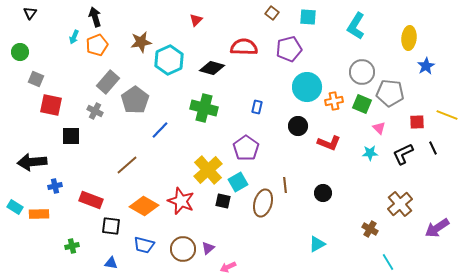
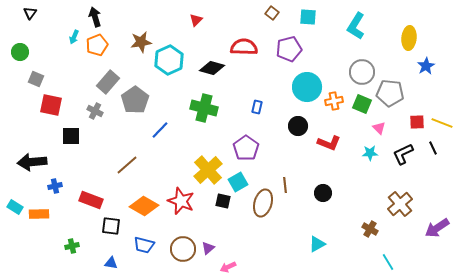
yellow line at (447, 115): moved 5 px left, 8 px down
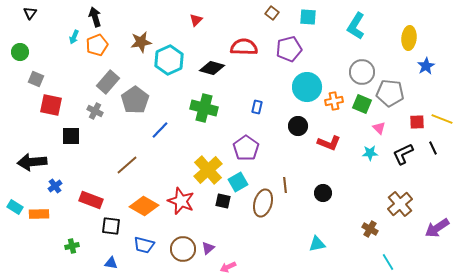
yellow line at (442, 123): moved 4 px up
blue cross at (55, 186): rotated 24 degrees counterclockwise
cyan triangle at (317, 244): rotated 18 degrees clockwise
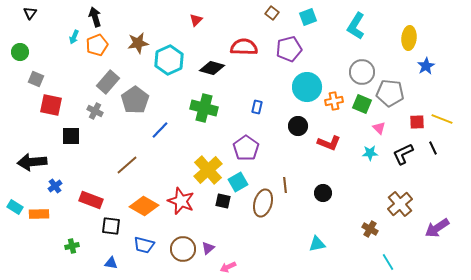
cyan square at (308, 17): rotated 24 degrees counterclockwise
brown star at (141, 42): moved 3 px left, 1 px down
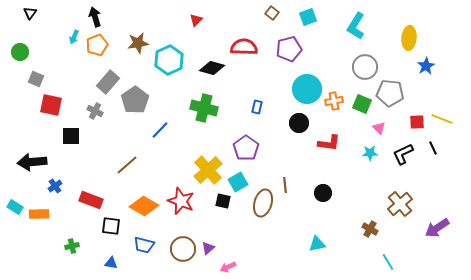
gray circle at (362, 72): moved 3 px right, 5 px up
cyan circle at (307, 87): moved 2 px down
black circle at (298, 126): moved 1 px right, 3 px up
red L-shape at (329, 143): rotated 15 degrees counterclockwise
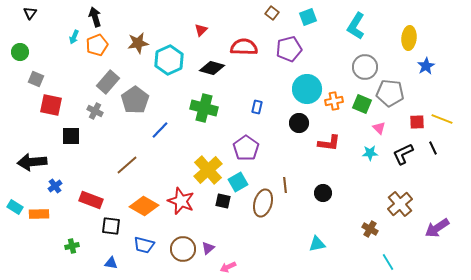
red triangle at (196, 20): moved 5 px right, 10 px down
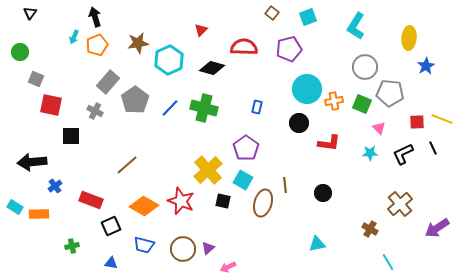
blue line at (160, 130): moved 10 px right, 22 px up
cyan square at (238, 182): moved 5 px right, 2 px up; rotated 30 degrees counterclockwise
black square at (111, 226): rotated 30 degrees counterclockwise
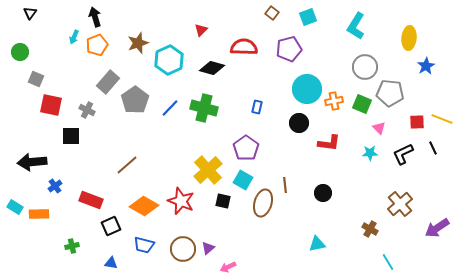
brown star at (138, 43): rotated 10 degrees counterclockwise
gray cross at (95, 111): moved 8 px left, 1 px up
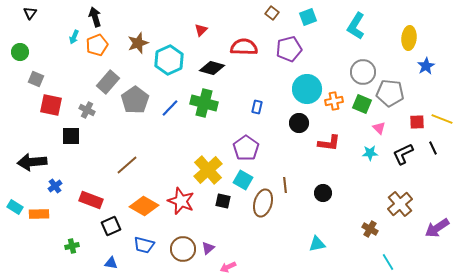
gray circle at (365, 67): moved 2 px left, 5 px down
green cross at (204, 108): moved 5 px up
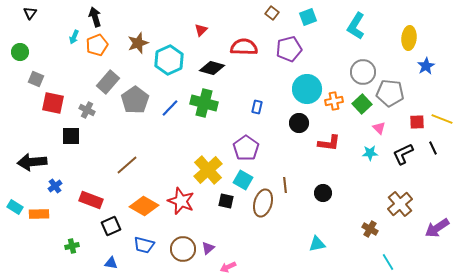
green square at (362, 104): rotated 24 degrees clockwise
red square at (51, 105): moved 2 px right, 2 px up
black square at (223, 201): moved 3 px right
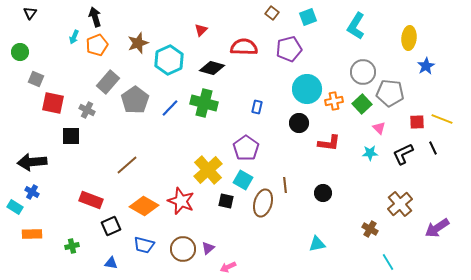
blue cross at (55, 186): moved 23 px left, 6 px down; rotated 24 degrees counterclockwise
orange rectangle at (39, 214): moved 7 px left, 20 px down
